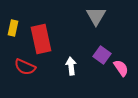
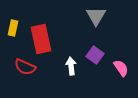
purple square: moved 7 px left
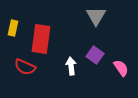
red rectangle: rotated 20 degrees clockwise
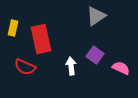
gray triangle: rotated 25 degrees clockwise
red rectangle: rotated 20 degrees counterclockwise
pink semicircle: rotated 30 degrees counterclockwise
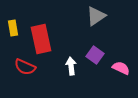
yellow rectangle: rotated 21 degrees counterclockwise
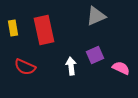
gray triangle: rotated 10 degrees clockwise
red rectangle: moved 3 px right, 9 px up
purple square: rotated 30 degrees clockwise
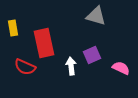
gray triangle: rotated 40 degrees clockwise
red rectangle: moved 13 px down
purple square: moved 3 px left
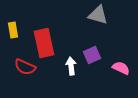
gray triangle: moved 2 px right, 1 px up
yellow rectangle: moved 2 px down
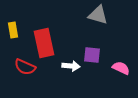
purple square: rotated 30 degrees clockwise
white arrow: rotated 102 degrees clockwise
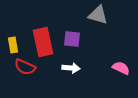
yellow rectangle: moved 15 px down
red rectangle: moved 1 px left, 1 px up
purple square: moved 20 px left, 16 px up
white arrow: moved 2 px down
